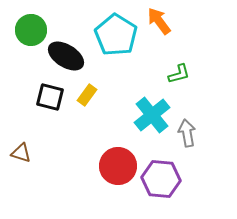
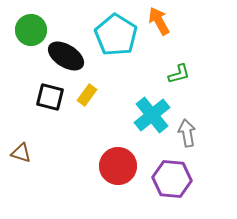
orange arrow: rotated 8 degrees clockwise
purple hexagon: moved 11 px right
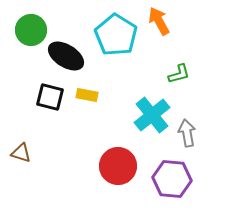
yellow rectangle: rotated 65 degrees clockwise
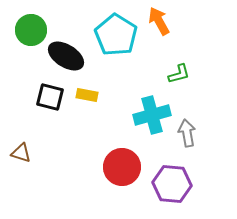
cyan cross: rotated 24 degrees clockwise
red circle: moved 4 px right, 1 px down
purple hexagon: moved 5 px down
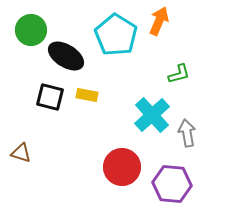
orange arrow: rotated 52 degrees clockwise
cyan cross: rotated 27 degrees counterclockwise
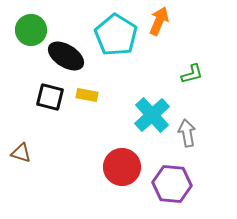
green L-shape: moved 13 px right
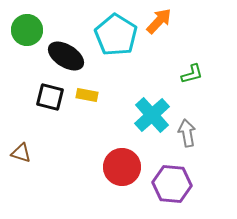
orange arrow: rotated 20 degrees clockwise
green circle: moved 4 px left
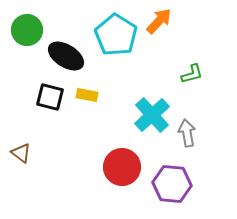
brown triangle: rotated 20 degrees clockwise
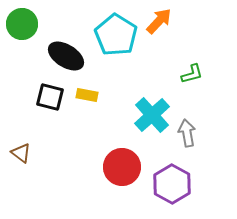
green circle: moved 5 px left, 6 px up
purple hexagon: rotated 24 degrees clockwise
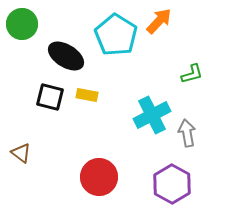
cyan cross: rotated 15 degrees clockwise
red circle: moved 23 px left, 10 px down
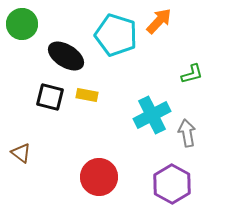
cyan pentagon: rotated 15 degrees counterclockwise
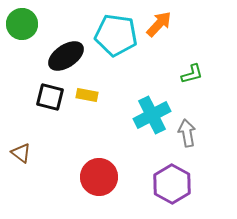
orange arrow: moved 3 px down
cyan pentagon: rotated 9 degrees counterclockwise
black ellipse: rotated 66 degrees counterclockwise
